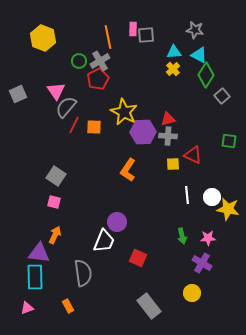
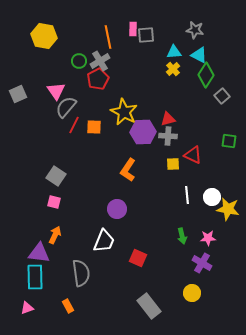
yellow hexagon at (43, 38): moved 1 px right, 2 px up; rotated 10 degrees counterclockwise
purple circle at (117, 222): moved 13 px up
gray semicircle at (83, 273): moved 2 px left
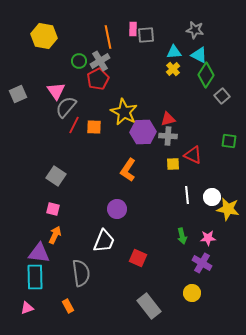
pink square at (54, 202): moved 1 px left, 7 px down
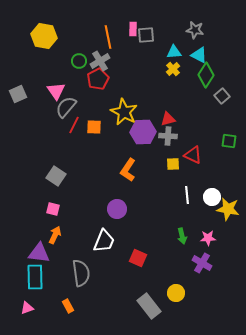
yellow circle at (192, 293): moved 16 px left
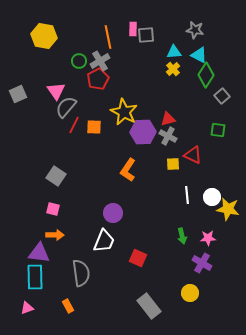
gray cross at (168, 136): rotated 24 degrees clockwise
green square at (229, 141): moved 11 px left, 11 px up
purple circle at (117, 209): moved 4 px left, 4 px down
orange arrow at (55, 235): rotated 66 degrees clockwise
yellow circle at (176, 293): moved 14 px right
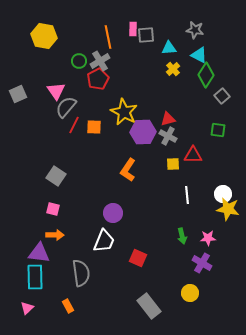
cyan triangle at (174, 52): moved 5 px left, 4 px up
red triangle at (193, 155): rotated 24 degrees counterclockwise
white circle at (212, 197): moved 11 px right, 3 px up
pink triangle at (27, 308): rotated 24 degrees counterclockwise
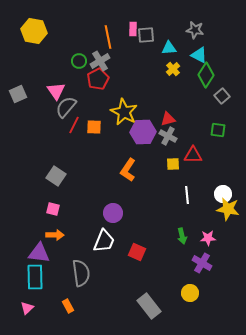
yellow hexagon at (44, 36): moved 10 px left, 5 px up
red square at (138, 258): moved 1 px left, 6 px up
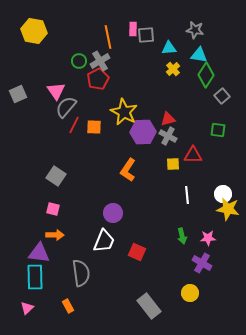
cyan triangle at (199, 55): rotated 18 degrees counterclockwise
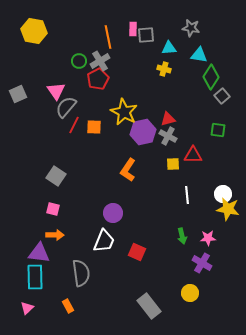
gray star at (195, 30): moved 4 px left, 2 px up
yellow cross at (173, 69): moved 9 px left; rotated 32 degrees counterclockwise
green diamond at (206, 75): moved 5 px right, 2 px down
purple hexagon at (143, 132): rotated 10 degrees counterclockwise
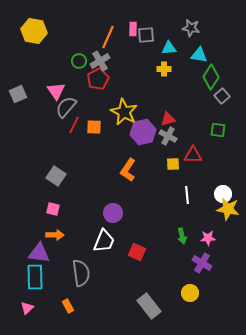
orange line at (108, 37): rotated 35 degrees clockwise
yellow cross at (164, 69): rotated 16 degrees counterclockwise
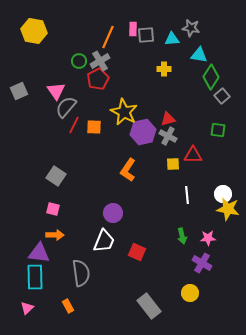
cyan triangle at (169, 48): moved 3 px right, 9 px up
gray square at (18, 94): moved 1 px right, 3 px up
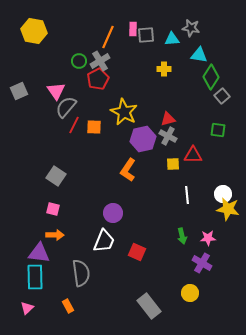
purple hexagon at (143, 132): moved 7 px down
